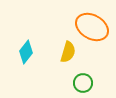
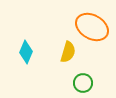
cyan diamond: rotated 15 degrees counterclockwise
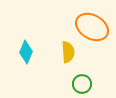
yellow semicircle: rotated 20 degrees counterclockwise
green circle: moved 1 px left, 1 px down
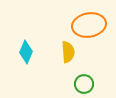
orange ellipse: moved 3 px left, 2 px up; rotated 40 degrees counterclockwise
green circle: moved 2 px right
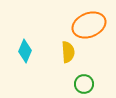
orange ellipse: rotated 12 degrees counterclockwise
cyan diamond: moved 1 px left, 1 px up
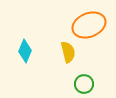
yellow semicircle: rotated 10 degrees counterclockwise
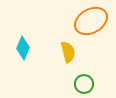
orange ellipse: moved 2 px right, 4 px up; rotated 8 degrees counterclockwise
cyan diamond: moved 2 px left, 3 px up
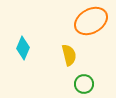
yellow semicircle: moved 1 px right, 3 px down
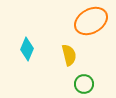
cyan diamond: moved 4 px right, 1 px down
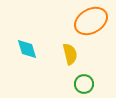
cyan diamond: rotated 40 degrees counterclockwise
yellow semicircle: moved 1 px right, 1 px up
